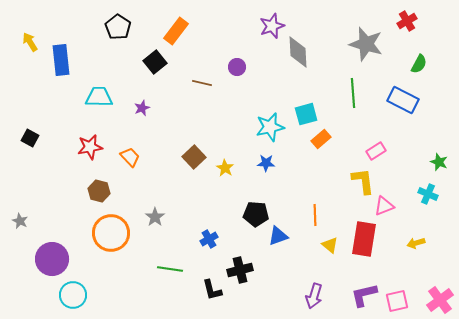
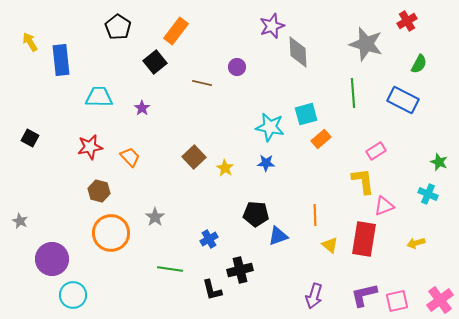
purple star at (142, 108): rotated 14 degrees counterclockwise
cyan star at (270, 127): rotated 24 degrees clockwise
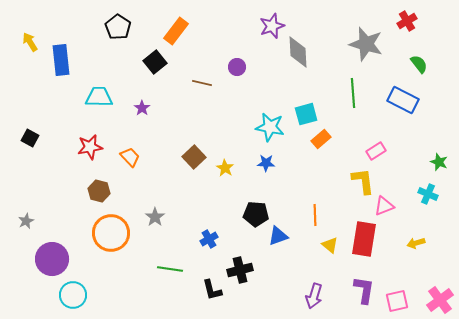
green semicircle at (419, 64): rotated 66 degrees counterclockwise
gray star at (20, 221): moved 6 px right; rotated 21 degrees clockwise
purple L-shape at (364, 295): moved 5 px up; rotated 112 degrees clockwise
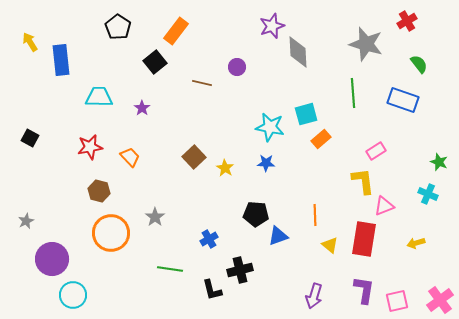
blue rectangle at (403, 100): rotated 8 degrees counterclockwise
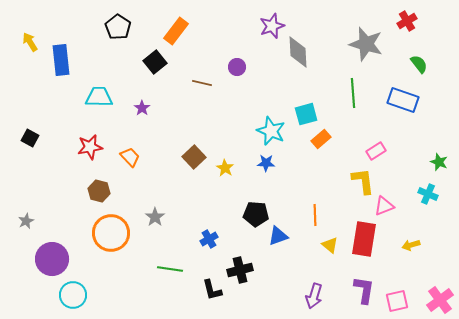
cyan star at (270, 127): moved 1 px right, 4 px down; rotated 12 degrees clockwise
yellow arrow at (416, 243): moved 5 px left, 2 px down
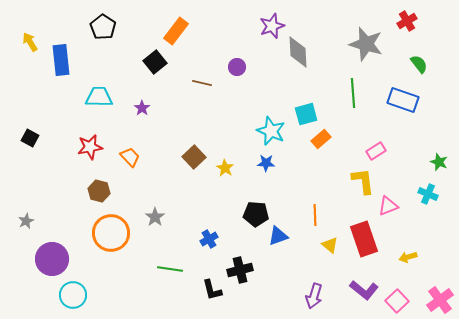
black pentagon at (118, 27): moved 15 px left
pink triangle at (384, 206): moved 4 px right
red rectangle at (364, 239): rotated 28 degrees counterclockwise
yellow arrow at (411, 245): moved 3 px left, 12 px down
purple L-shape at (364, 290): rotated 120 degrees clockwise
pink square at (397, 301): rotated 30 degrees counterclockwise
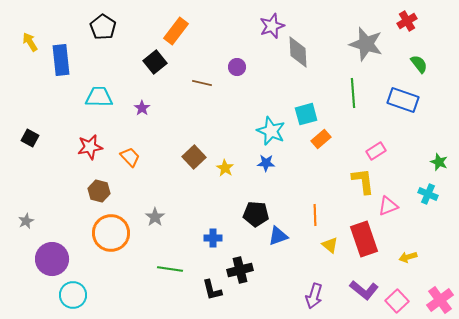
blue cross at (209, 239): moved 4 px right, 1 px up; rotated 30 degrees clockwise
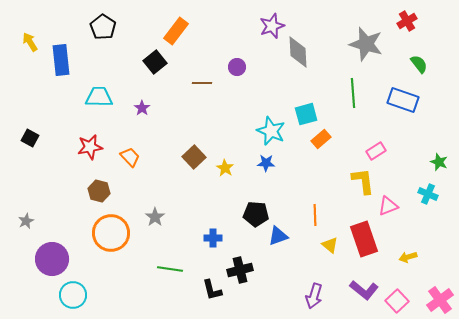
brown line at (202, 83): rotated 12 degrees counterclockwise
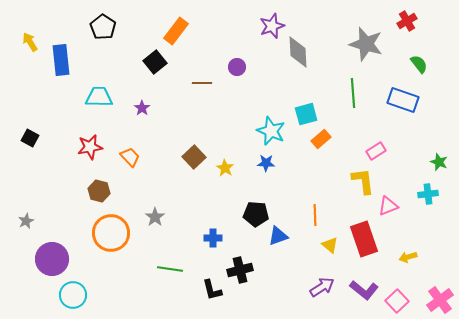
cyan cross at (428, 194): rotated 30 degrees counterclockwise
purple arrow at (314, 296): moved 8 px right, 9 px up; rotated 140 degrees counterclockwise
